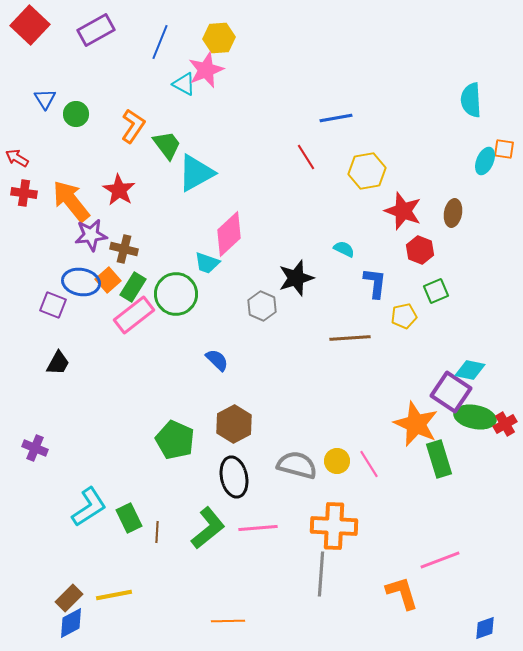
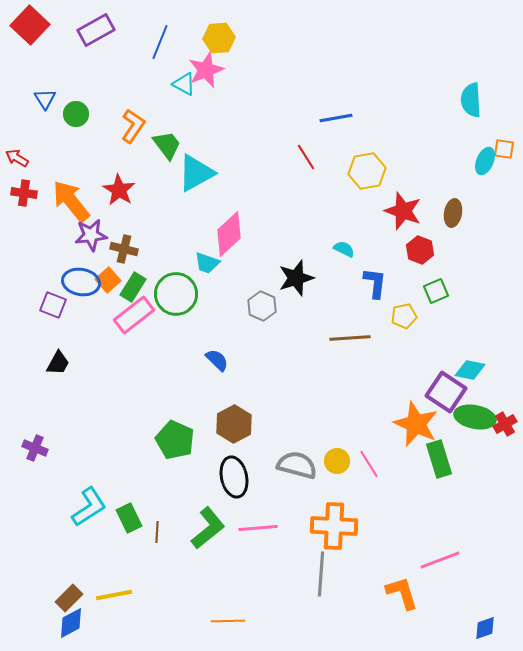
purple square at (451, 392): moved 5 px left
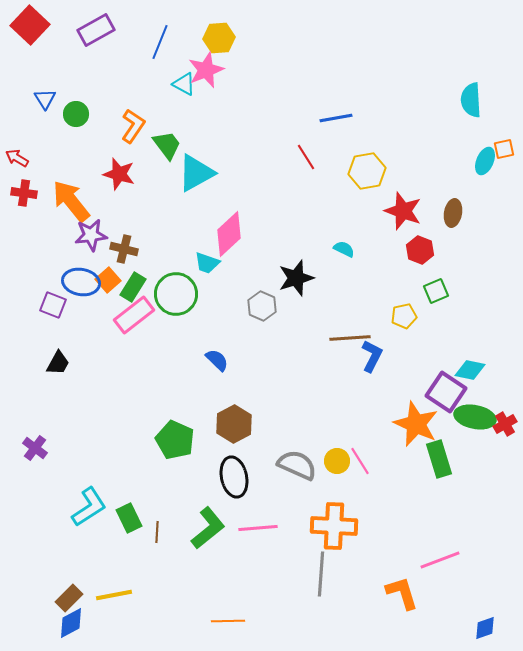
orange square at (504, 149): rotated 20 degrees counterclockwise
red star at (119, 190): moved 16 px up; rotated 16 degrees counterclockwise
blue L-shape at (375, 283): moved 3 px left, 73 px down; rotated 20 degrees clockwise
purple cross at (35, 448): rotated 15 degrees clockwise
pink line at (369, 464): moved 9 px left, 3 px up
gray semicircle at (297, 465): rotated 9 degrees clockwise
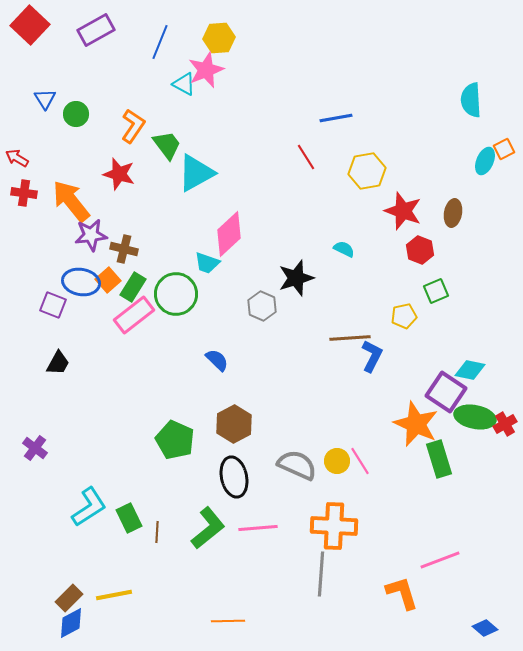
orange square at (504, 149): rotated 15 degrees counterclockwise
blue diamond at (485, 628): rotated 60 degrees clockwise
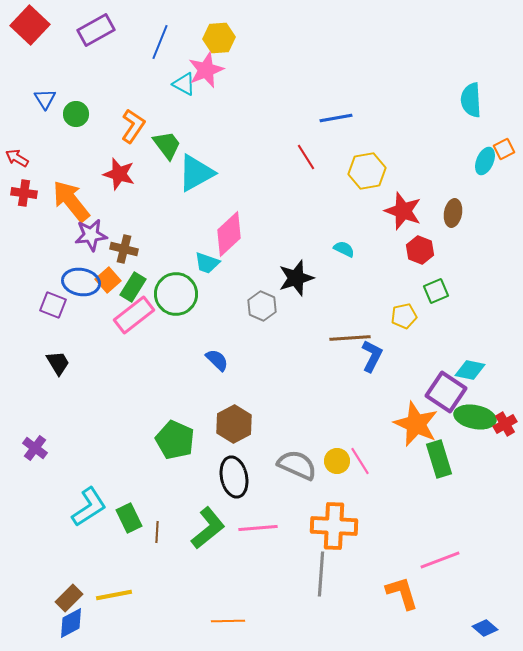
black trapezoid at (58, 363): rotated 60 degrees counterclockwise
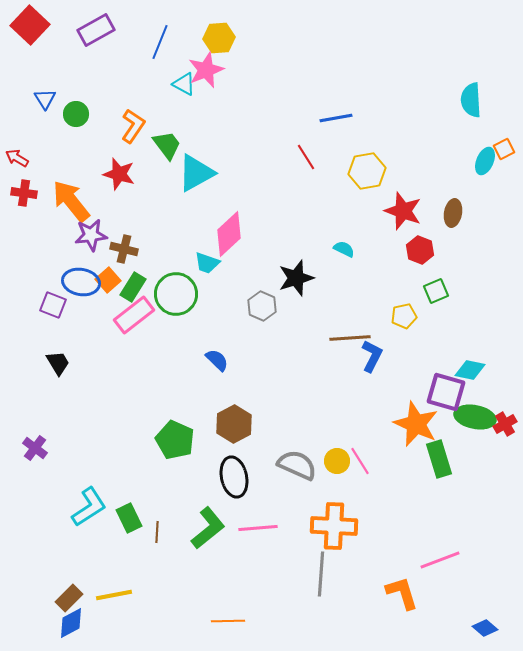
purple square at (446, 392): rotated 18 degrees counterclockwise
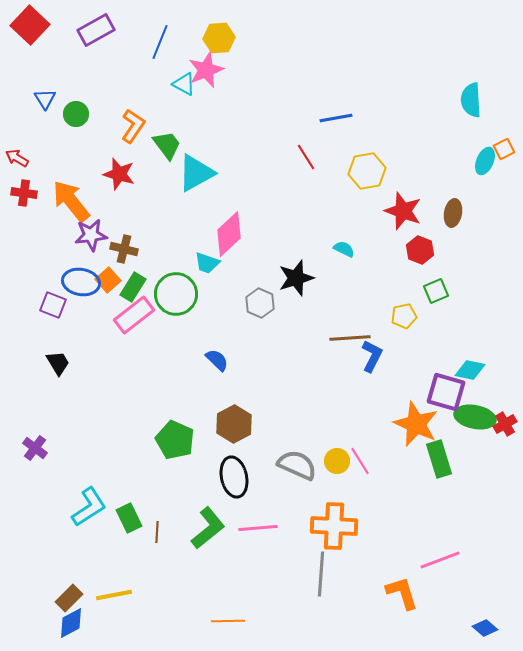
gray hexagon at (262, 306): moved 2 px left, 3 px up
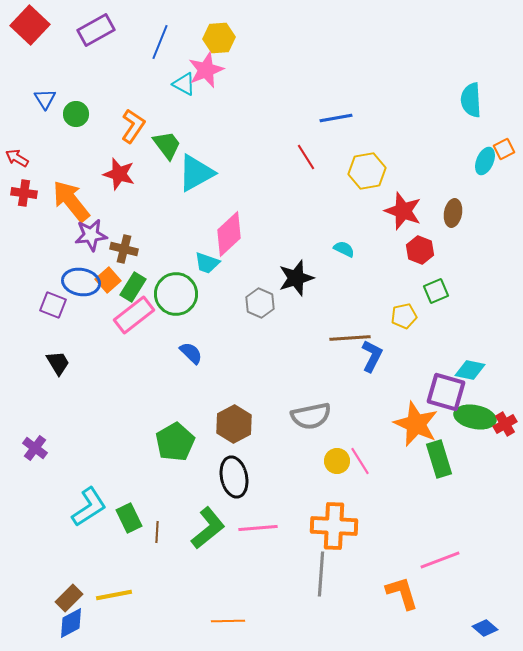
blue semicircle at (217, 360): moved 26 px left, 7 px up
green pentagon at (175, 440): moved 2 px down; rotated 18 degrees clockwise
gray semicircle at (297, 465): moved 14 px right, 49 px up; rotated 144 degrees clockwise
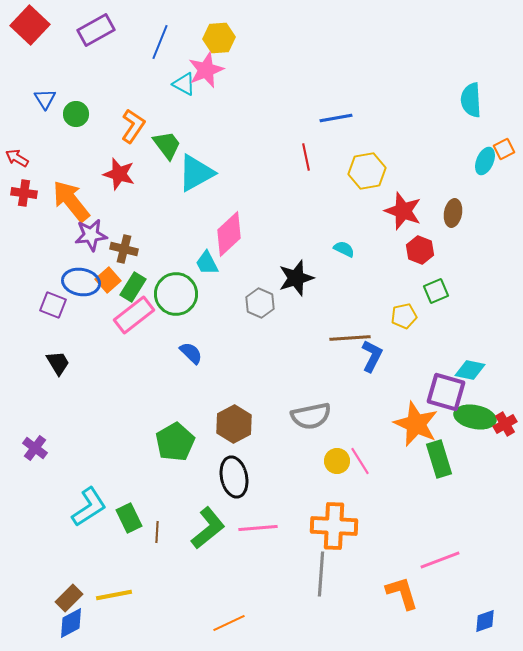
red line at (306, 157): rotated 20 degrees clockwise
cyan trapezoid at (207, 263): rotated 44 degrees clockwise
orange line at (228, 621): moved 1 px right, 2 px down; rotated 24 degrees counterclockwise
blue diamond at (485, 628): moved 7 px up; rotated 60 degrees counterclockwise
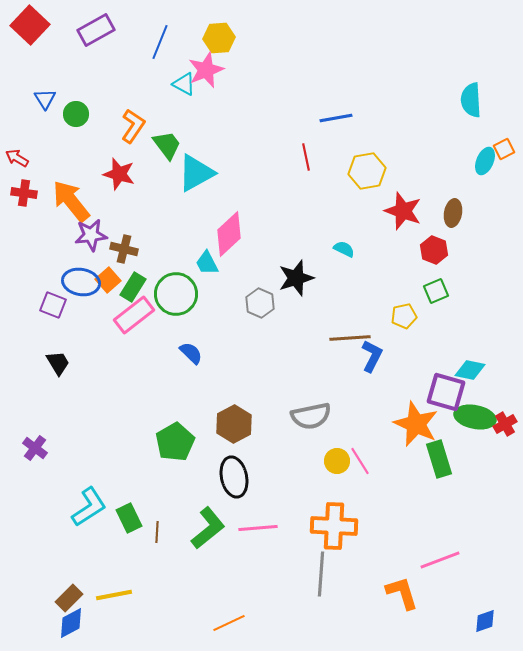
red hexagon at (420, 250): moved 14 px right
